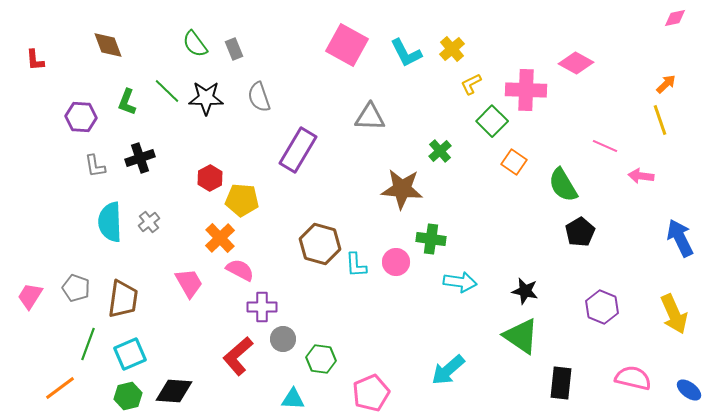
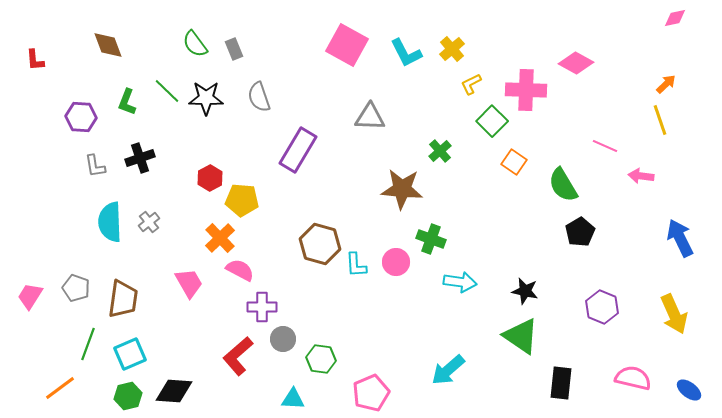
green cross at (431, 239): rotated 12 degrees clockwise
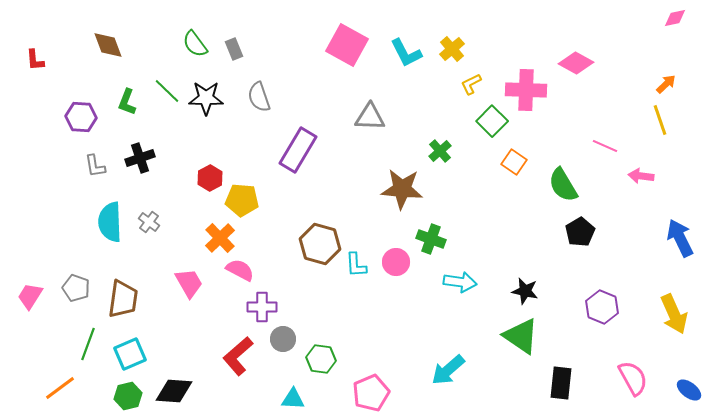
gray cross at (149, 222): rotated 15 degrees counterclockwise
pink semicircle at (633, 378): rotated 48 degrees clockwise
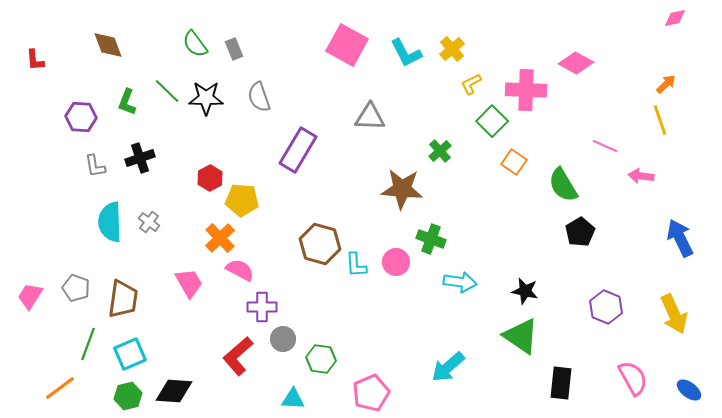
purple hexagon at (602, 307): moved 4 px right
cyan arrow at (448, 370): moved 3 px up
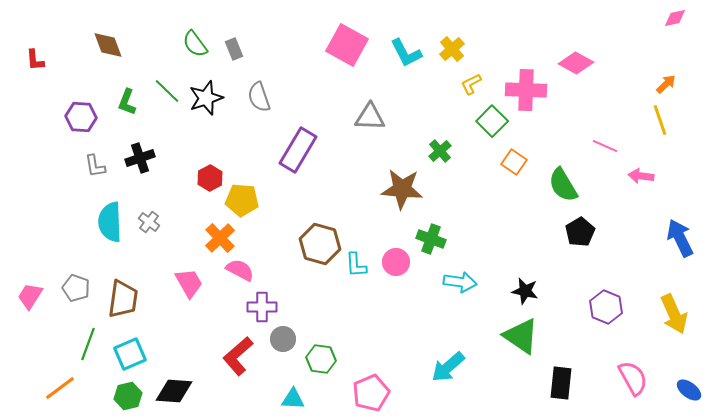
black star at (206, 98): rotated 20 degrees counterclockwise
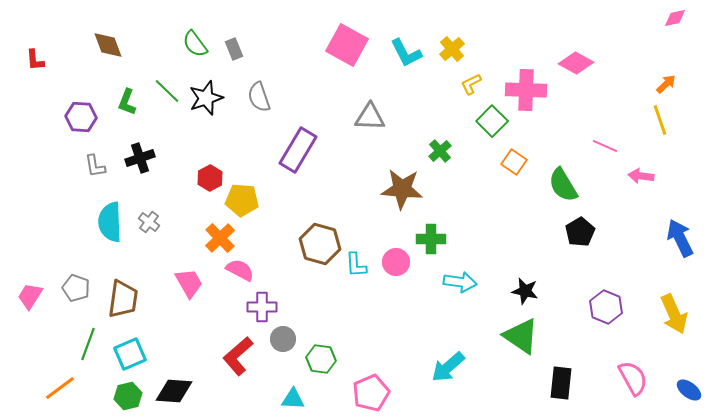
green cross at (431, 239): rotated 20 degrees counterclockwise
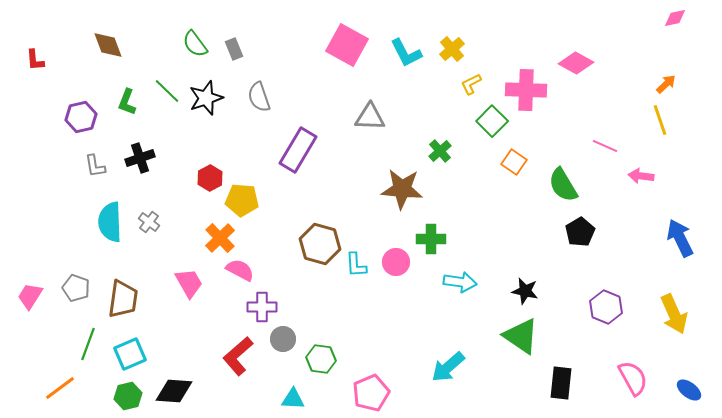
purple hexagon at (81, 117): rotated 16 degrees counterclockwise
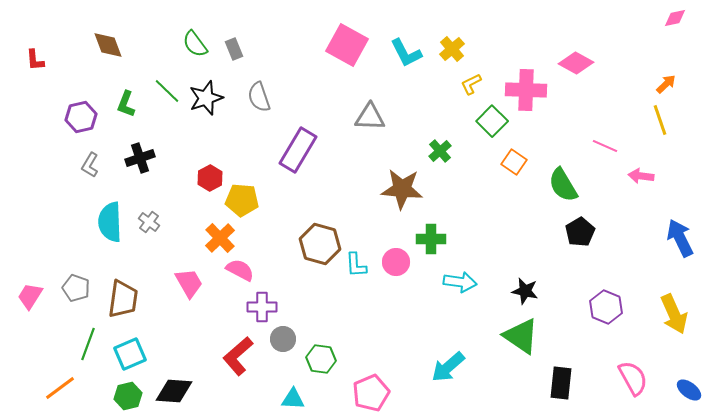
green L-shape at (127, 102): moved 1 px left, 2 px down
gray L-shape at (95, 166): moved 5 px left, 1 px up; rotated 40 degrees clockwise
